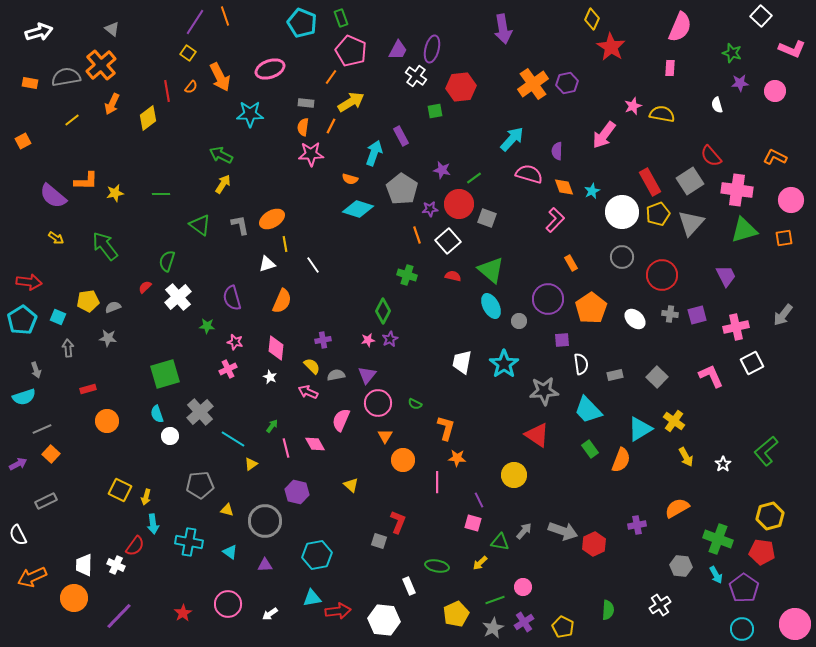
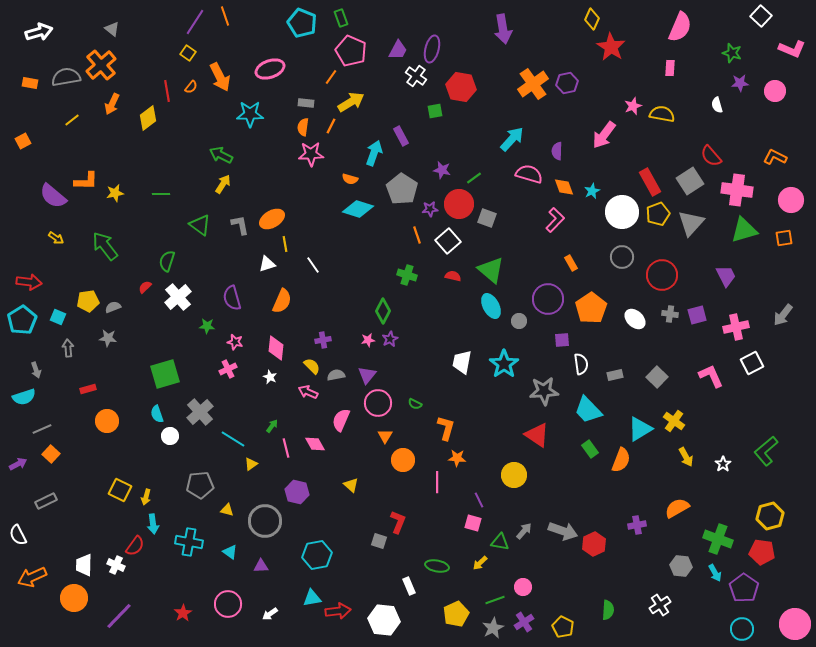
red hexagon at (461, 87): rotated 16 degrees clockwise
purple triangle at (265, 565): moved 4 px left, 1 px down
cyan arrow at (716, 575): moved 1 px left, 2 px up
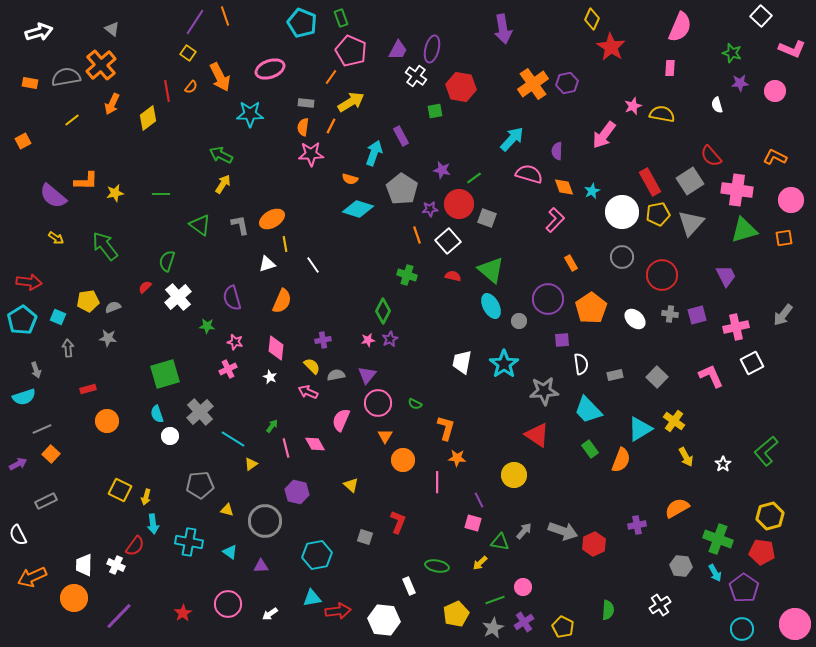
yellow pentagon at (658, 214): rotated 10 degrees clockwise
gray square at (379, 541): moved 14 px left, 4 px up
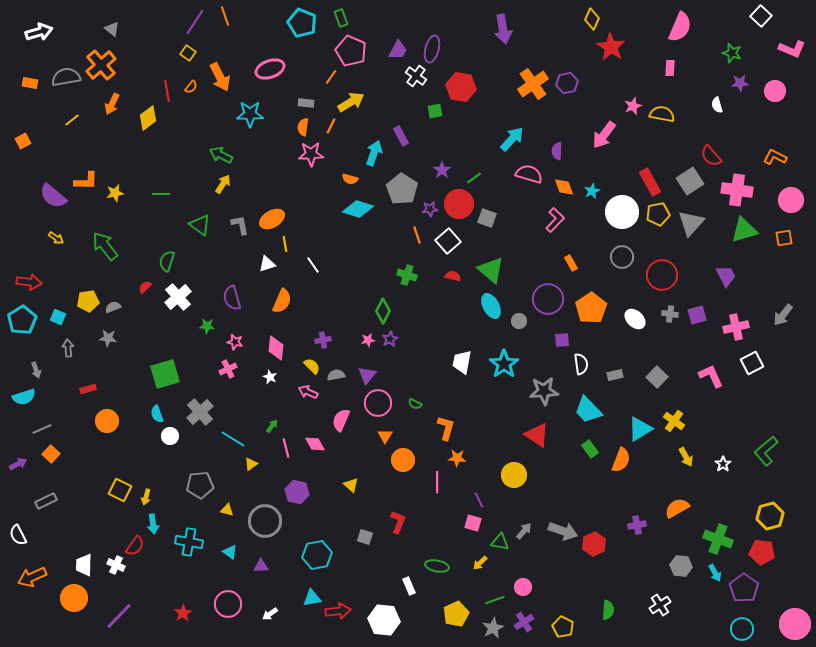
purple star at (442, 170): rotated 24 degrees clockwise
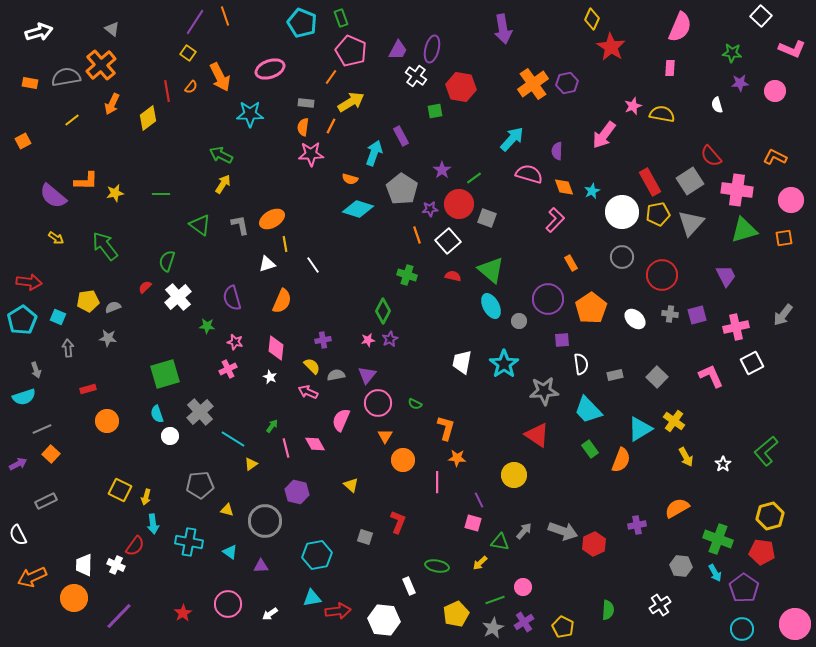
green star at (732, 53): rotated 12 degrees counterclockwise
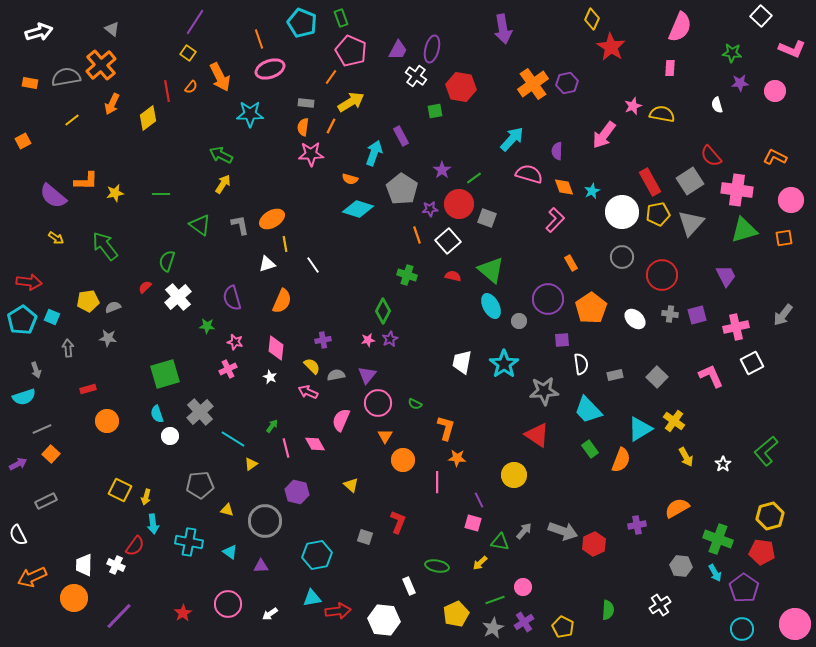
orange line at (225, 16): moved 34 px right, 23 px down
cyan square at (58, 317): moved 6 px left
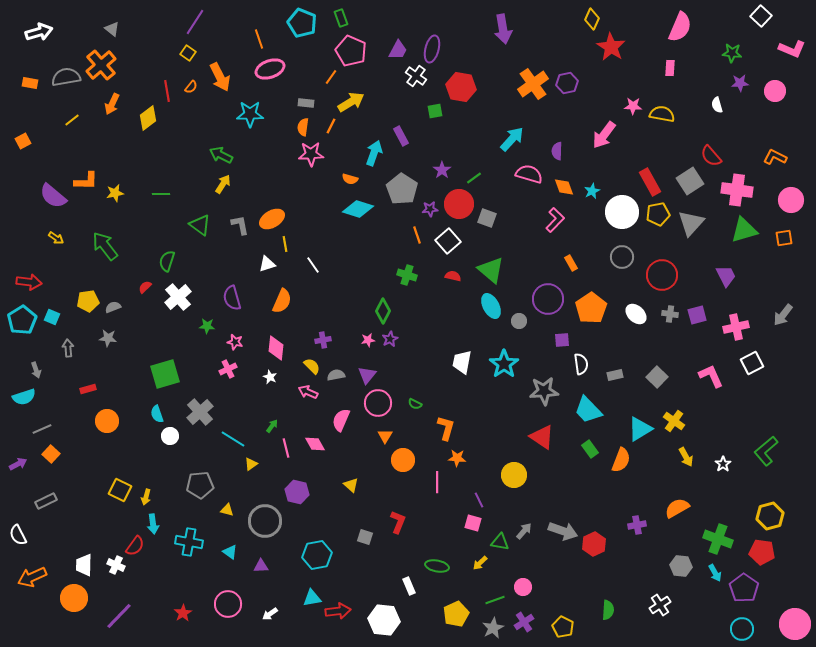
pink star at (633, 106): rotated 24 degrees clockwise
white ellipse at (635, 319): moved 1 px right, 5 px up
red triangle at (537, 435): moved 5 px right, 2 px down
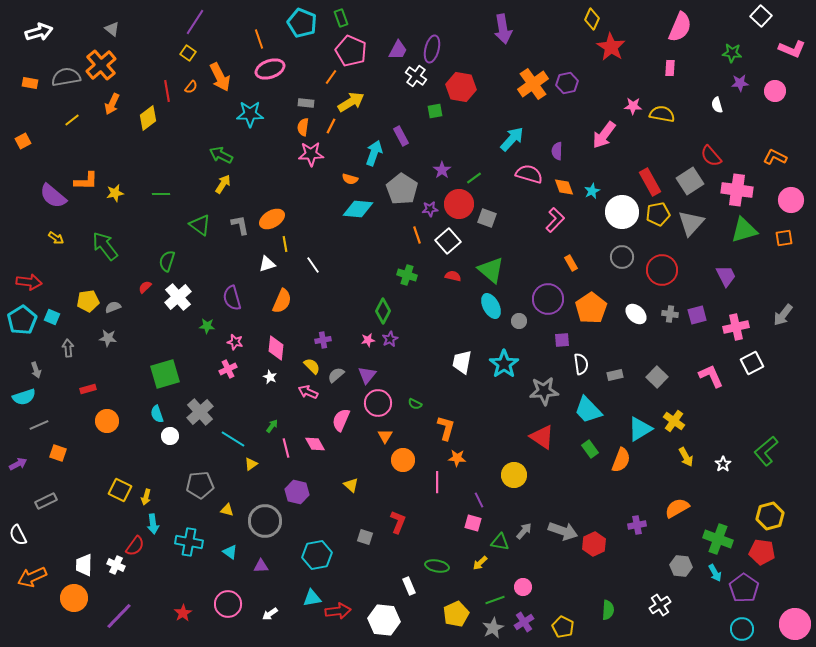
cyan diamond at (358, 209): rotated 12 degrees counterclockwise
red circle at (662, 275): moved 5 px up
gray semicircle at (336, 375): rotated 30 degrees counterclockwise
gray line at (42, 429): moved 3 px left, 4 px up
orange square at (51, 454): moved 7 px right, 1 px up; rotated 24 degrees counterclockwise
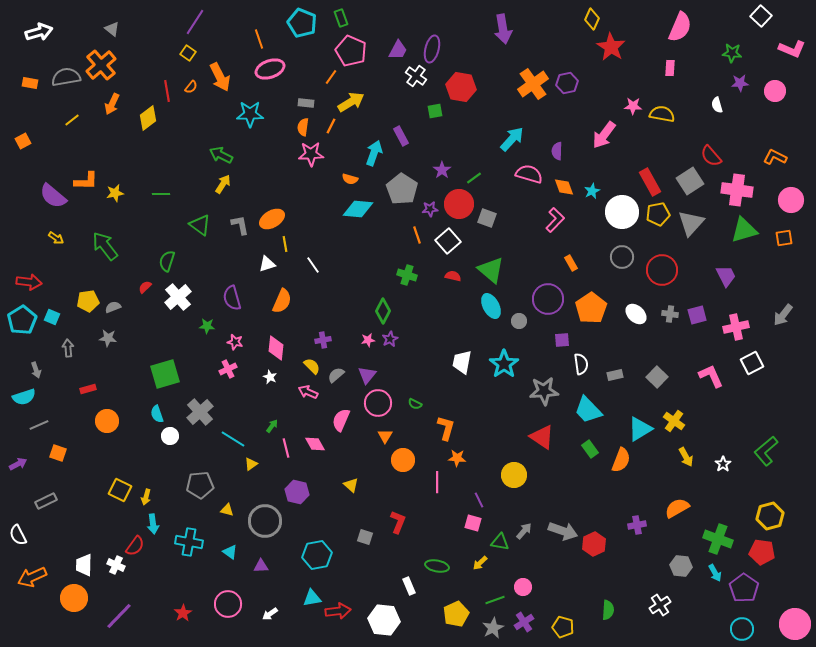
yellow pentagon at (563, 627): rotated 10 degrees counterclockwise
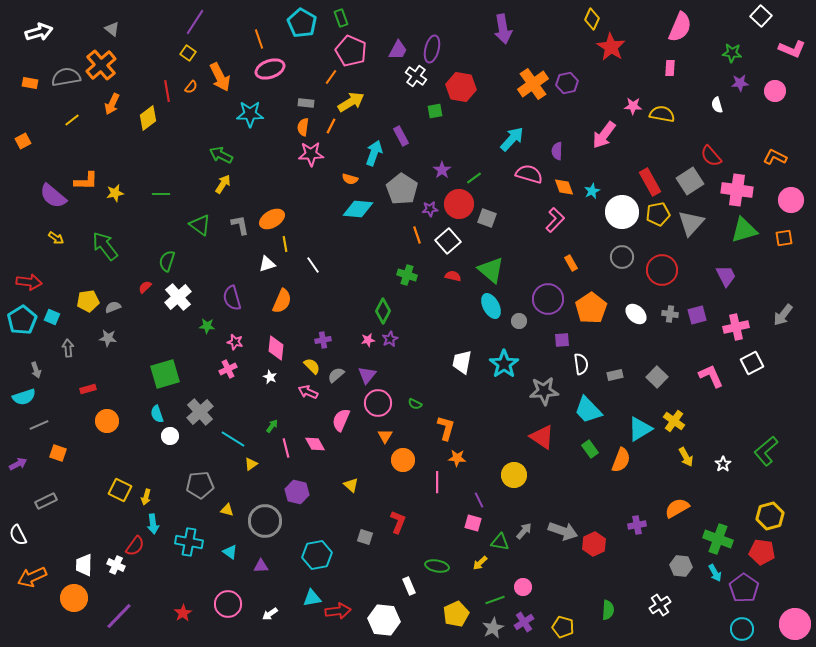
cyan pentagon at (302, 23): rotated 8 degrees clockwise
